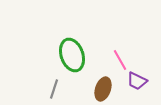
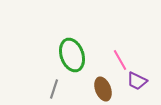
brown ellipse: rotated 40 degrees counterclockwise
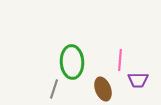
green ellipse: moved 7 px down; rotated 16 degrees clockwise
pink line: rotated 35 degrees clockwise
purple trapezoid: moved 1 px right, 1 px up; rotated 25 degrees counterclockwise
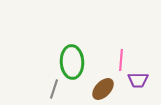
pink line: moved 1 px right
brown ellipse: rotated 65 degrees clockwise
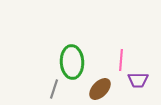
brown ellipse: moved 3 px left
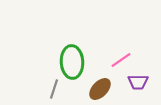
pink line: rotated 50 degrees clockwise
purple trapezoid: moved 2 px down
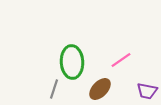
purple trapezoid: moved 9 px right, 9 px down; rotated 10 degrees clockwise
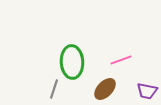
pink line: rotated 15 degrees clockwise
brown ellipse: moved 5 px right
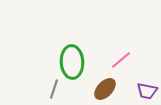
pink line: rotated 20 degrees counterclockwise
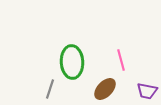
pink line: rotated 65 degrees counterclockwise
gray line: moved 4 px left
